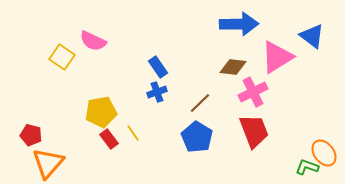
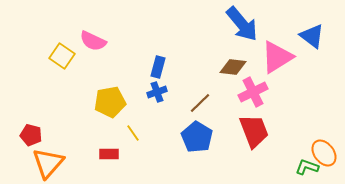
blue arrow: moved 3 px right; rotated 51 degrees clockwise
yellow square: moved 1 px up
blue rectangle: rotated 50 degrees clockwise
yellow pentagon: moved 9 px right, 10 px up
red rectangle: moved 15 px down; rotated 54 degrees counterclockwise
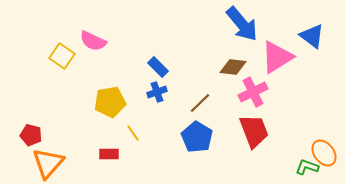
blue rectangle: rotated 60 degrees counterclockwise
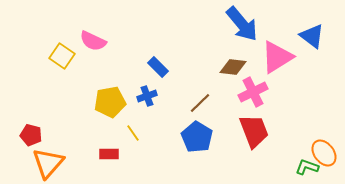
blue cross: moved 10 px left, 4 px down
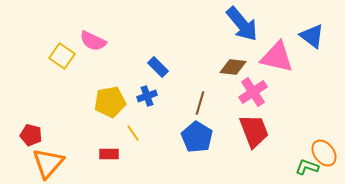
pink triangle: rotated 45 degrees clockwise
pink cross: rotated 8 degrees counterclockwise
brown line: rotated 30 degrees counterclockwise
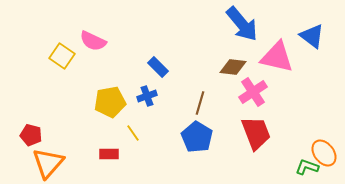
red trapezoid: moved 2 px right, 2 px down
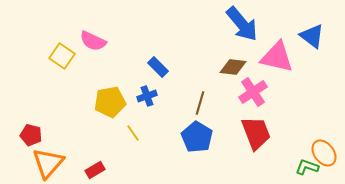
red rectangle: moved 14 px left, 16 px down; rotated 30 degrees counterclockwise
